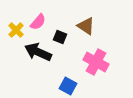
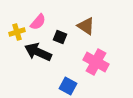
yellow cross: moved 1 px right, 2 px down; rotated 28 degrees clockwise
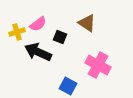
pink semicircle: moved 2 px down; rotated 12 degrees clockwise
brown triangle: moved 1 px right, 3 px up
pink cross: moved 2 px right, 3 px down
